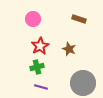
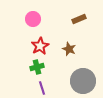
brown rectangle: rotated 40 degrees counterclockwise
gray circle: moved 2 px up
purple line: moved 1 px right, 1 px down; rotated 56 degrees clockwise
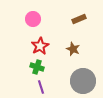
brown star: moved 4 px right
green cross: rotated 32 degrees clockwise
purple line: moved 1 px left, 1 px up
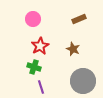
green cross: moved 3 px left
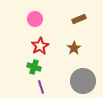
pink circle: moved 2 px right
brown star: moved 1 px right, 1 px up; rotated 16 degrees clockwise
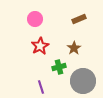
green cross: moved 25 px right; rotated 32 degrees counterclockwise
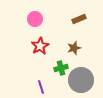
brown star: rotated 16 degrees clockwise
green cross: moved 2 px right, 1 px down
gray circle: moved 2 px left, 1 px up
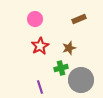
brown star: moved 5 px left
purple line: moved 1 px left
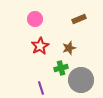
purple line: moved 1 px right, 1 px down
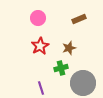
pink circle: moved 3 px right, 1 px up
gray circle: moved 2 px right, 3 px down
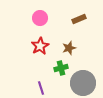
pink circle: moved 2 px right
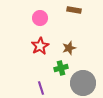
brown rectangle: moved 5 px left, 9 px up; rotated 32 degrees clockwise
